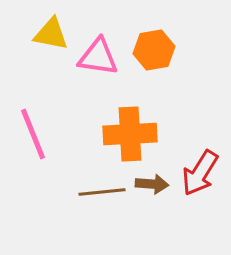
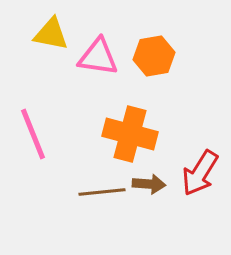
orange hexagon: moved 6 px down
orange cross: rotated 18 degrees clockwise
brown arrow: moved 3 px left
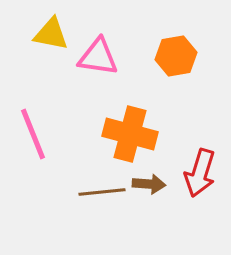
orange hexagon: moved 22 px right
red arrow: rotated 15 degrees counterclockwise
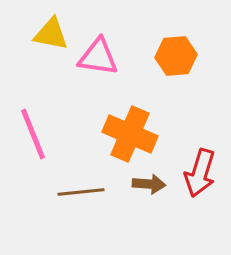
orange hexagon: rotated 6 degrees clockwise
orange cross: rotated 8 degrees clockwise
brown line: moved 21 px left
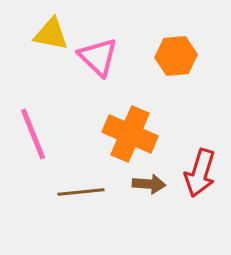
pink triangle: rotated 36 degrees clockwise
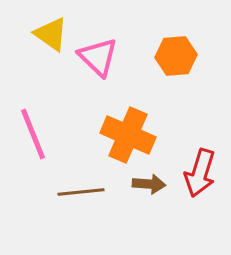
yellow triangle: rotated 24 degrees clockwise
orange cross: moved 2 px left, 1 px down
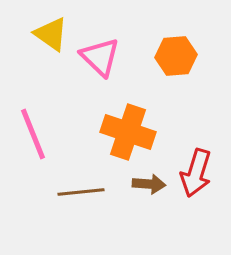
pink triangle: moved 2 px right
orange cross: moved 3 px up; rotated 4 degrees counterclockwise
red arrow: moved 4 px left
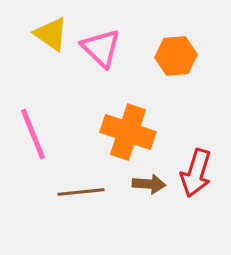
pink triangle: moved 1 px right, 9 px up
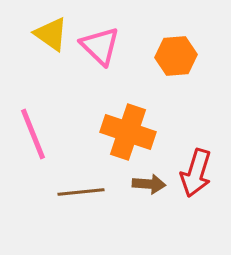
pink triangle: moved 1 px left, 2 px up
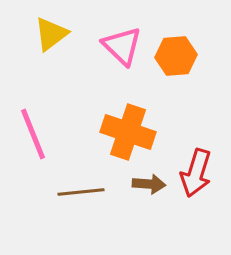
yellow triangle: rotated 48 degrees clockwise
pink triangle: moved 22 px right
